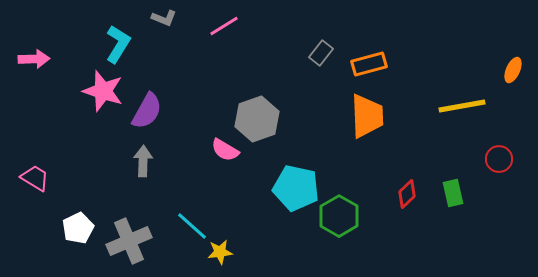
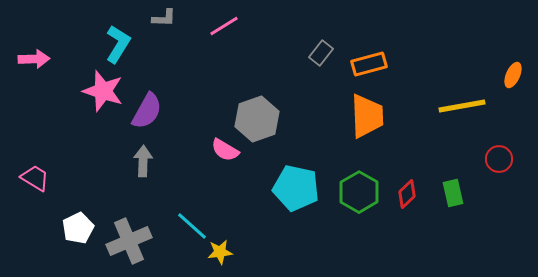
gray L-shape: rotated 20 degrees counterclockwise
orange ellipse: moved 5 px down
green hexagon: moved 20 px right, 24 px up
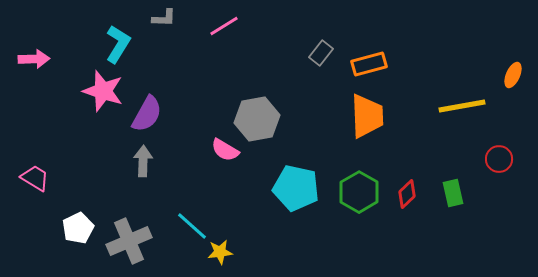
purple semicircle: moved 3 px down
gray hexagon: rotated 9 degrees clockwise
